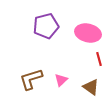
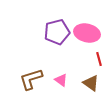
purple pentagon: moved 11 px right, 6 px down
pink ellipse: moved 1 px left
pink triangle: rotated 40 degrees counterclockwise
brown triangle: moved 4 px up
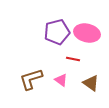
red line: moved 26 px left; rotated 64 degrees counterclockwise
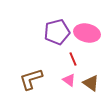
red line: rotated 56 degrees clockwise
pink triangle: moved 8 px right
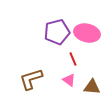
brown triangle: moved 1 px right, 4 px down; rotated 30 degrees counterclockwise
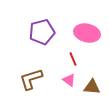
purple pentagon: moved 15 px left
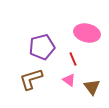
purple pentagon: moved 15 px down
brown triangle: rotated 48 degrees clockwise
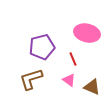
brown triangle: rotated 30 degrees counterclockwise
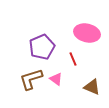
purple pentagon: rotated 10 degrees counterclockwise
pink triangle: moved 13 px left, 1 px up
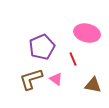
brown triangle: moved 1 px right, 2 px up; rotated 12 degrees counterclockwise
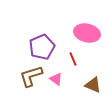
brown L-shape: moved 3 px up
brown triangle: rotated 12 degrees clockwise
